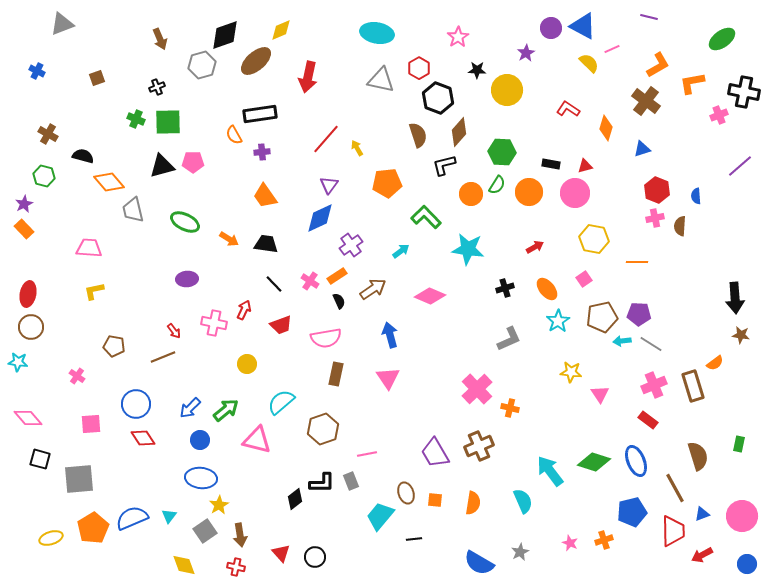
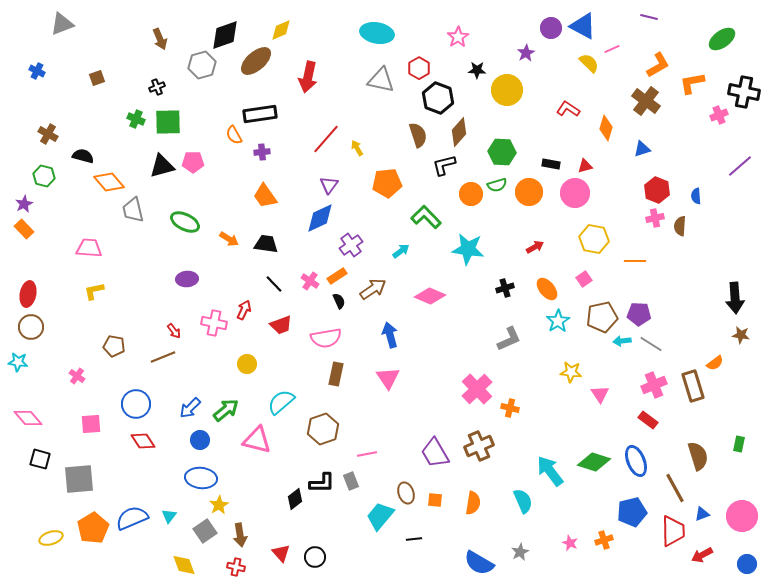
green semicircle at (497, 185): rotated 42 degrees clockwise
orange line at (637, 262): moved 2 px left, 1 px up
red diamond at (143, 438): moved 3 px down
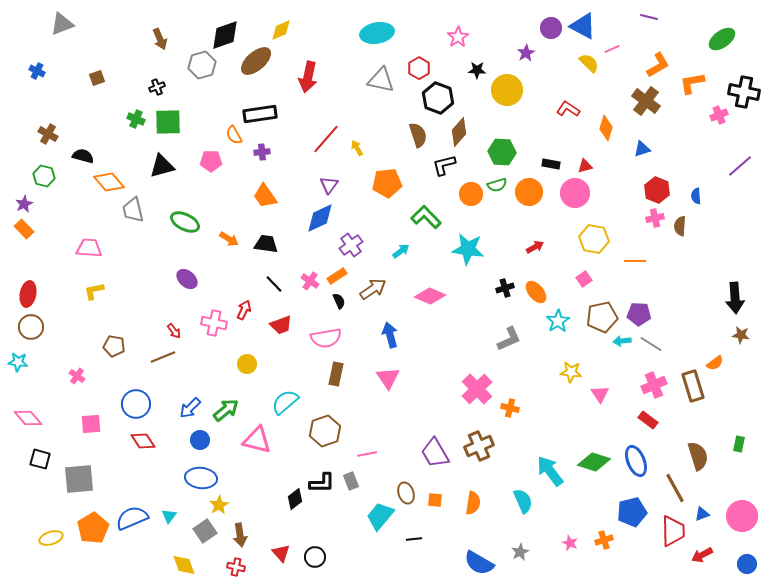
cyan ellipse at (377, 33): rotated 20 degrees counterclockwise
pink pentagon at (193, 162): moved 18 px right, 1 px up
purple ellipse at (187, 279): rotated 45 degrees clockwise
orange ellipse at (547, 289): moved 11 px left, 3 px down
cyan semicircle at (281, 402): moved 4 px right
brown hexagon at (323, 429): moved 2 px right, 2 px down
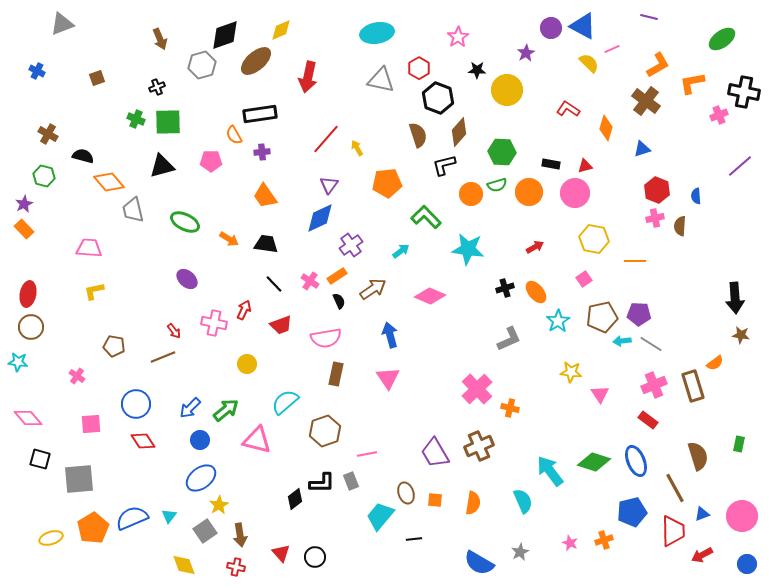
blue ellipse at (201, 478): rotated 44 degrees counterclockwise
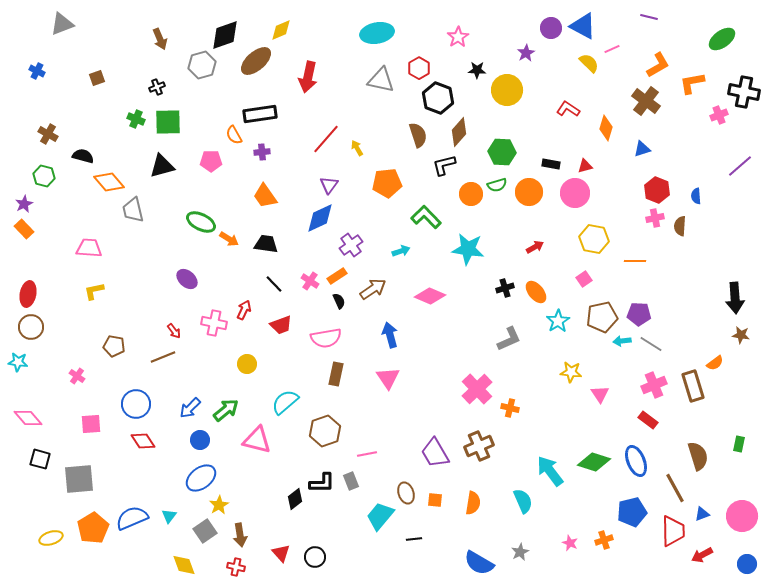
green ellipse at (185, 222): moved 16 px right
cyan arrow at (401, 251): rotated 18 degrees clockwise
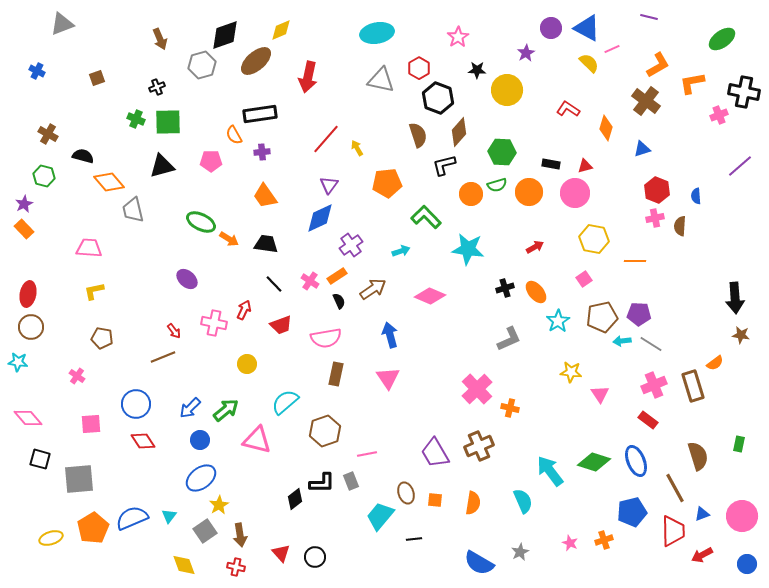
blue triangle at (583, 26): moved 4 px right, 2 px down
brown pentagon at (114, 346): moved 12 px left, 8 px up
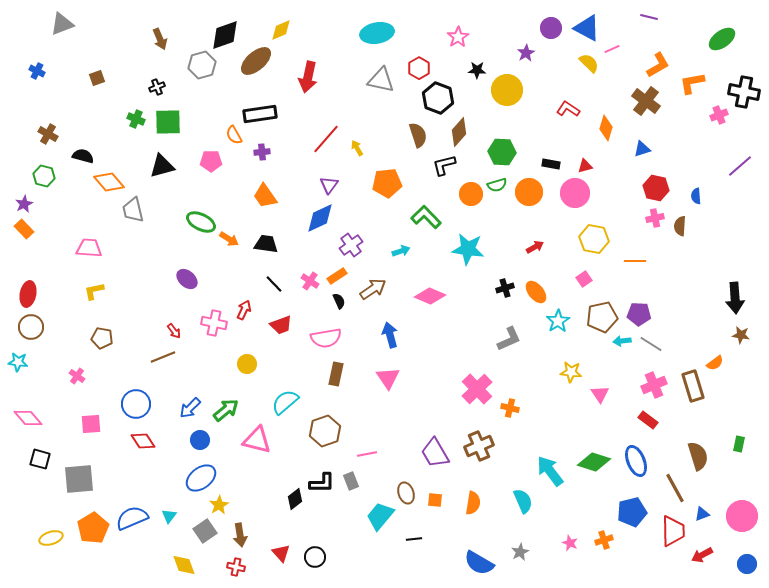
red hexagon at (657, 190): moved 1 px left, 2 px up; rotated 10 degrees counterclockwise
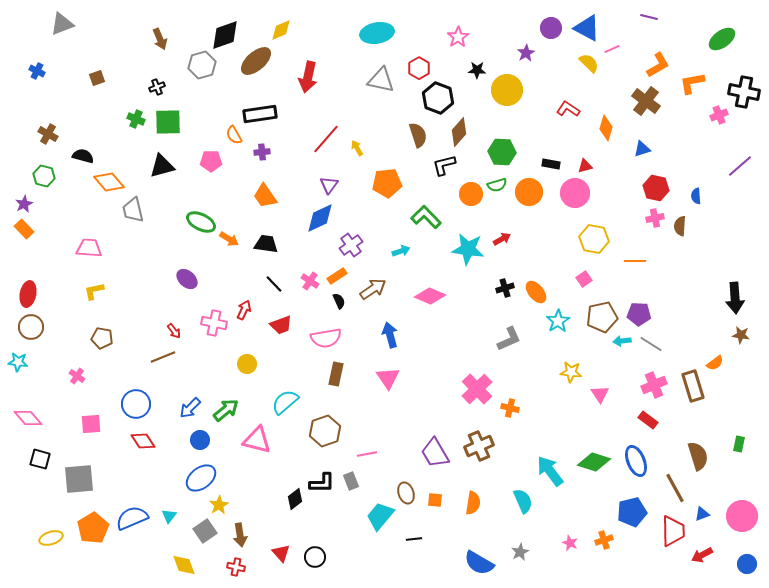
red arrow at (535, 247): moved 33 px left, 8 px up
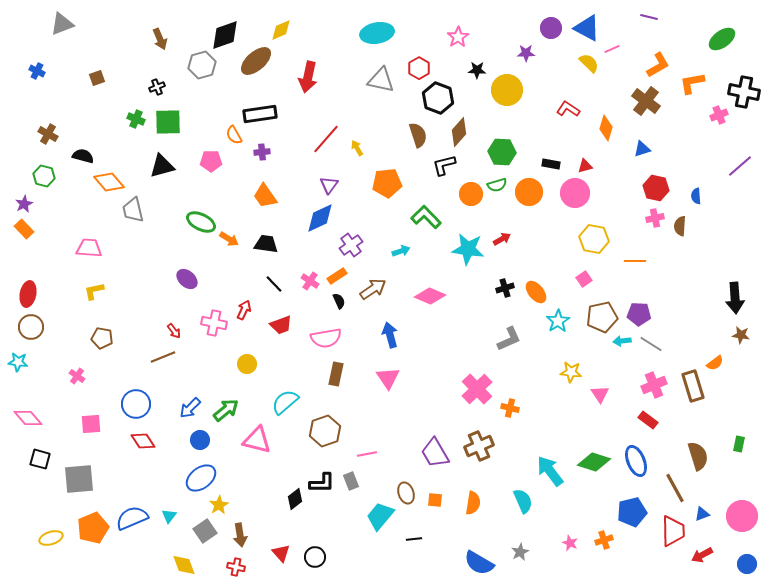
purple star at (526, 53): rotated 30 degrees clockwise
orange pentagon at (93, 528): rotated 8 degrees clockwise
